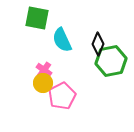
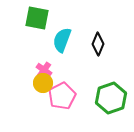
cyan semicircle: rotated 45 degrees clockwise
green hexagon: moved 37 px down; rotated 8 degrees counterclockwise
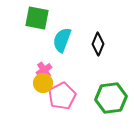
pink cross: rotated 21 degrees clockwise
green hexagon: rotated 12 degrees clockwise
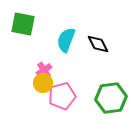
green square: moved 14 px left, 6 px down
cyan semicircle: moved 4 px right
black diamond: rotated 50 degrees counterclockwise
pink pentagon: rotated 12 degrees clockwise
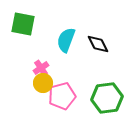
pink cross: moved 3 px left, 2 px up
green hexagon: moved 4 px left
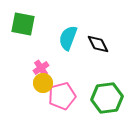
cyan semicircle: moved 2 px right, 2 px up
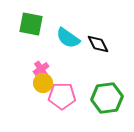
green square: moved 8 px right
cyan semicircle: rotated 75 degrees counterclockwise
pink cross: moved 1 px down
pink pentagon: rotated 16 degrees clockwise
